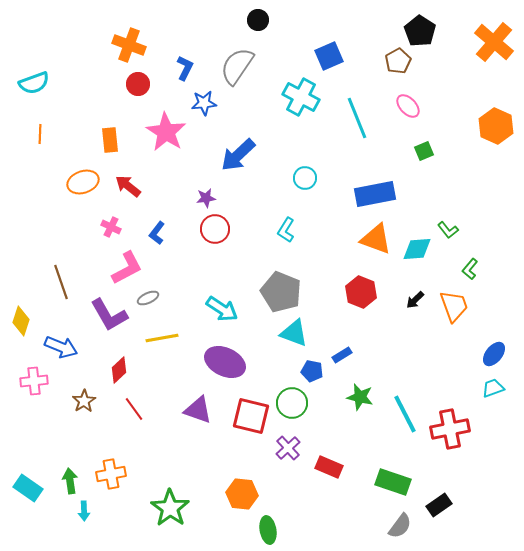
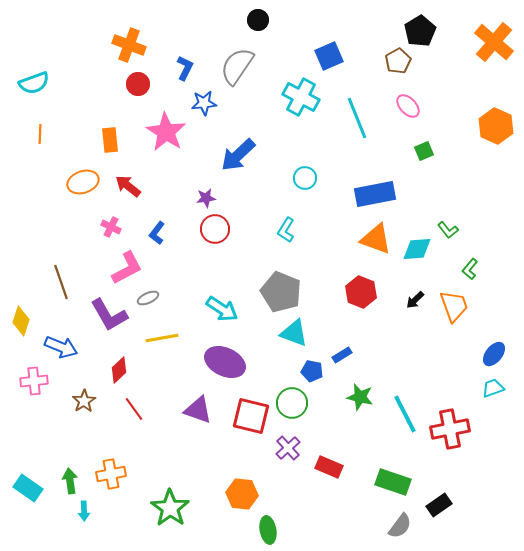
black pentagon at (420, 31): rotated 8 degrees clockwise
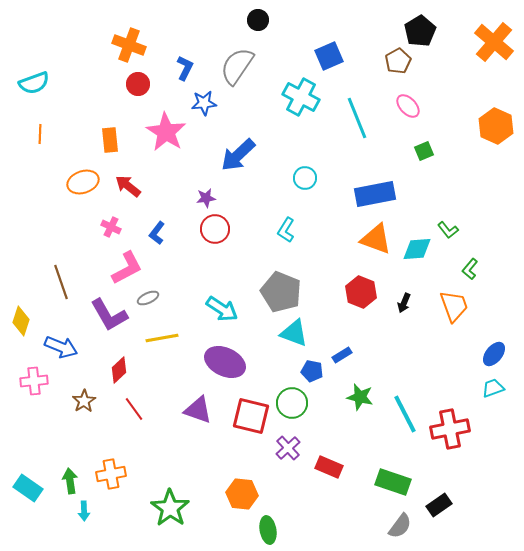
black arrow at (415, 300): moved 11 px left, 3 px down; rotated 24 degrees counterclockwise
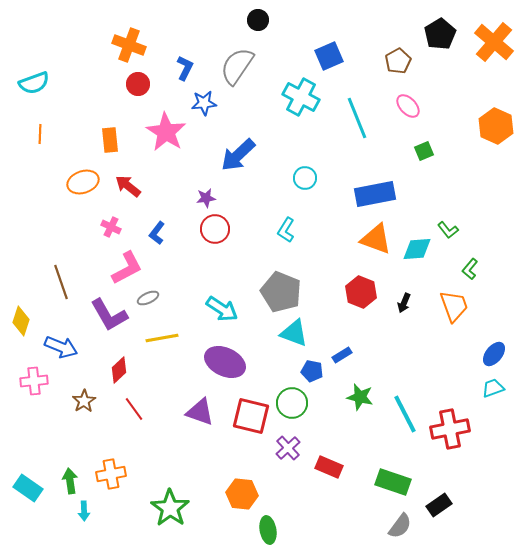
black pentagon at (420, 31): moved 20 px right, 3 px down
purple triangle at (198, 410): moved 2 px right, 2 px down
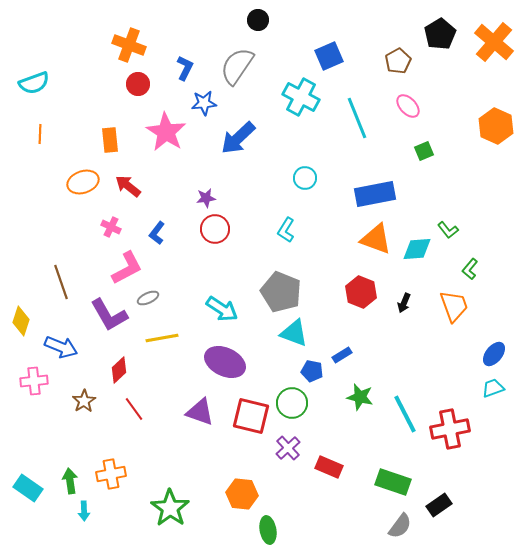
blue arrow at (238, 155): moved 17 px up
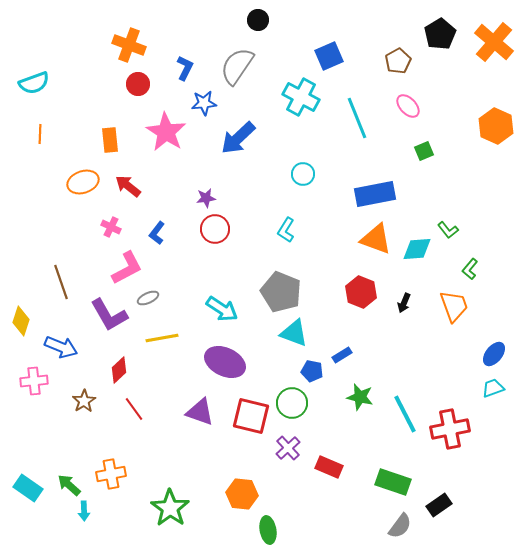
cyan circle at (305, 178): moved 2 px left, 4 px up
green arrow at (70, 481): moved 1 px left, 4 px down; rotated 40 degrees counterclockwise
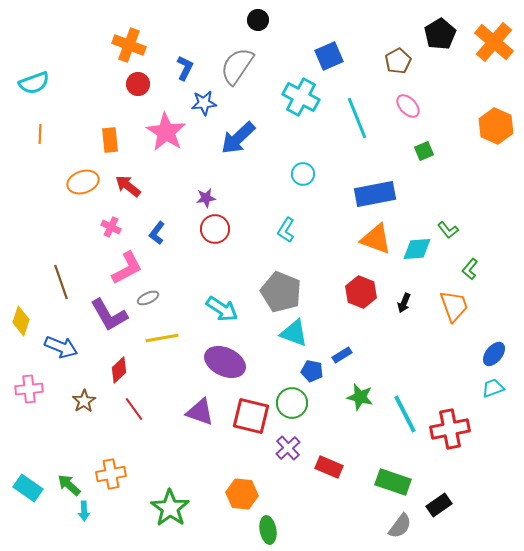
pink cross at (34, 381): moved 5 px left, 8 px down
